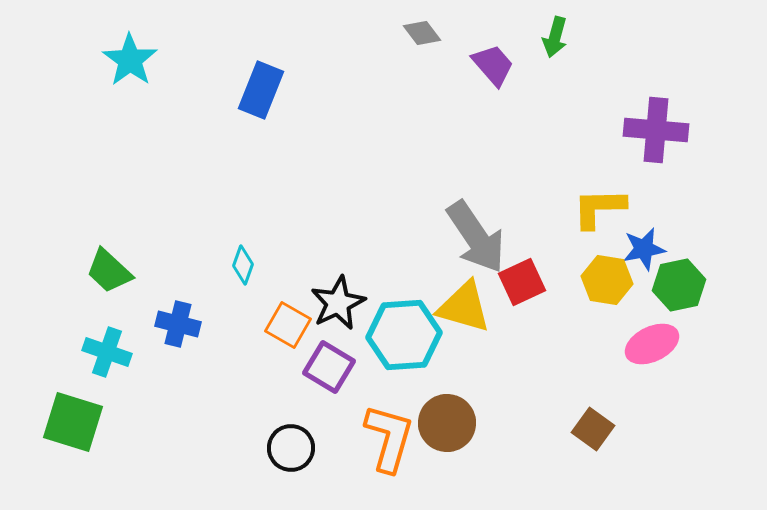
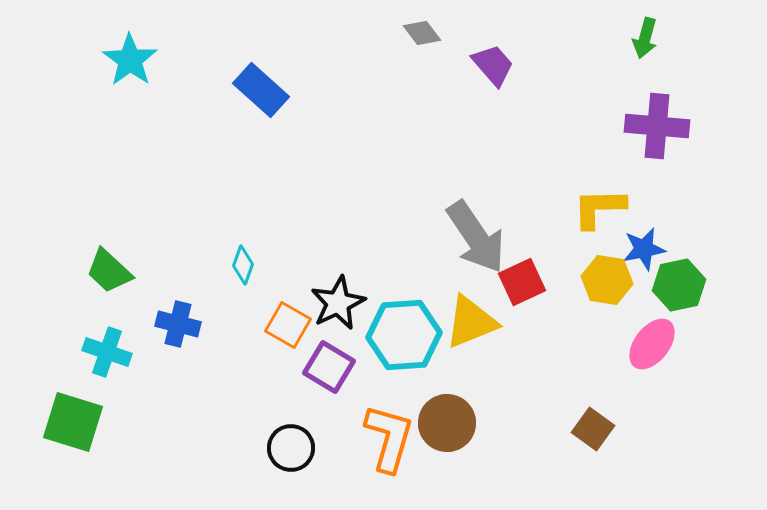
green arrow: moved 90 px right, 1 px down
blue rectangle: rotated 70 degrees counterclockwise
purple cross: moved 1 px right, 4 px up
yellow triangle: moved 7 px right, 15 px down; rotated 38 degrees counterclockwise
pink ellipse: rotated 26 degrees counterclockwise
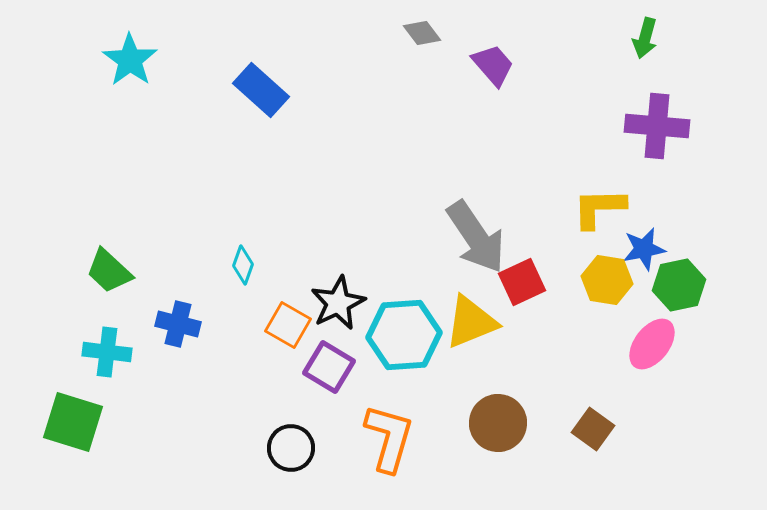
cyan cross: rotated 12 degrees counterclockwise
brown circle: moved 51 px right
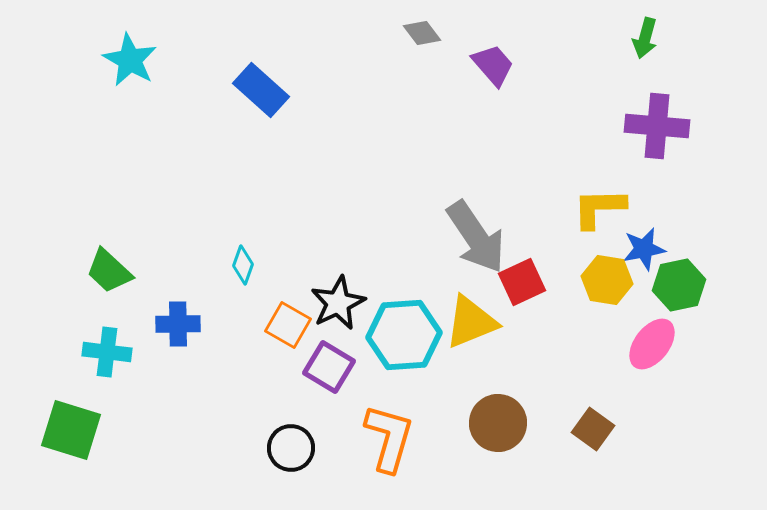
cyan star: rotated 6 degrees counterclockwise
blue cross: rotated 15 degrees counterclockwise
green square: moved 2 px left, 8 px down
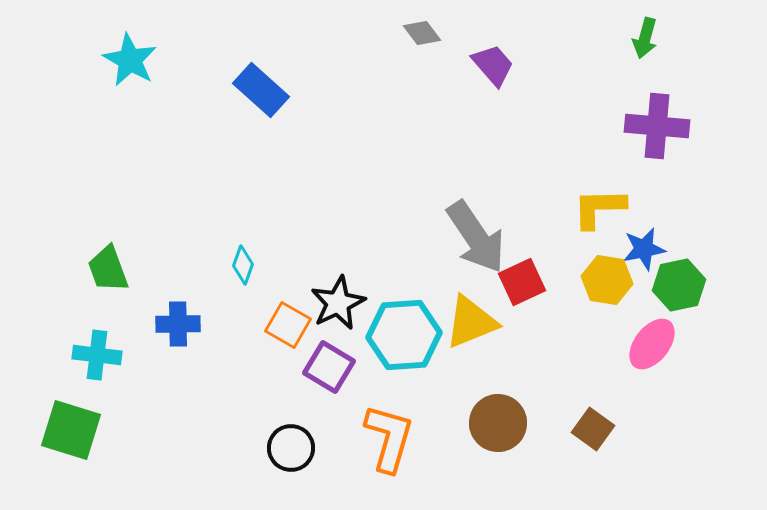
green trapezoid: moved 1 px left, 2 px up; rotated 27 degrees clockwise
cyan cross: moved 10 px left, 3 px down
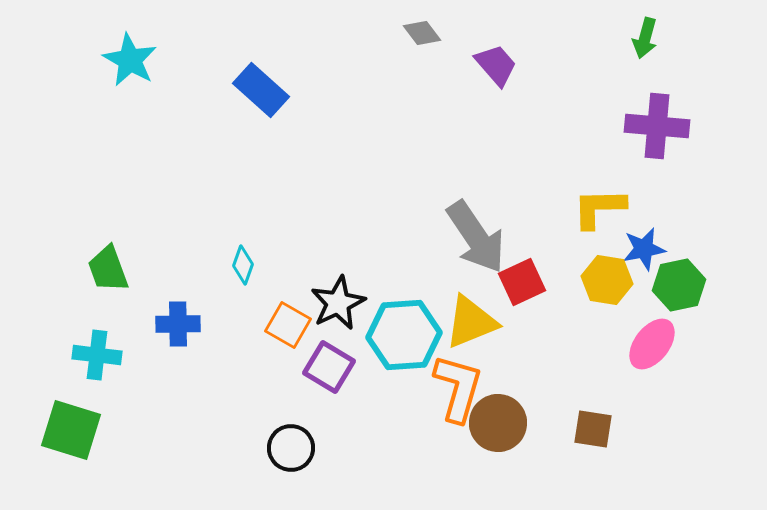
purple trapezoid: moved 3 px right
brown square: rotated 27 degrees counterclockwise
orange L-shape: moved 69 px right, 50 px up
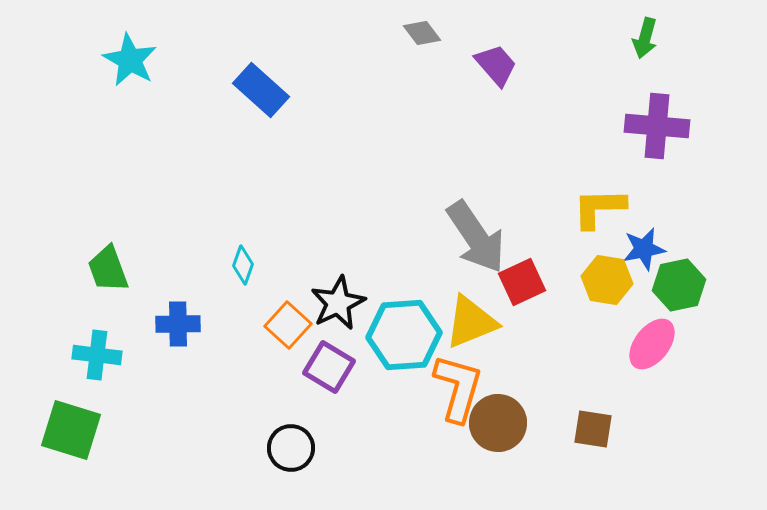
orange square: rotated 12 degrees clockwise
